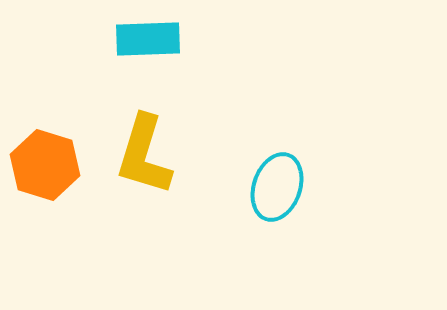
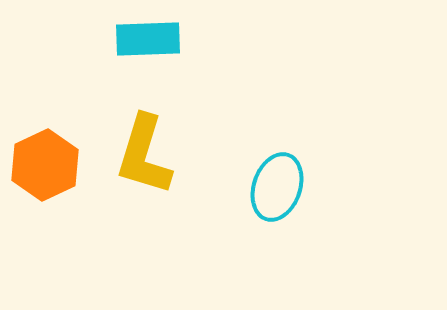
orange hexagon: rotated 18 degrees clockwise
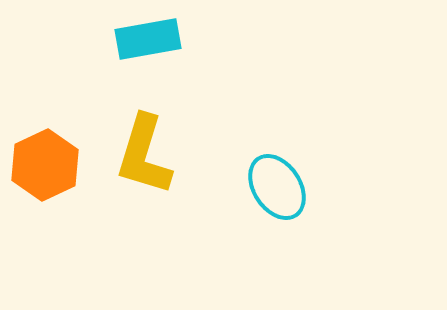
cyan rectangle: rotated 8 degrees counterclockwise
cyan ellipse: rotated 52 degrees counterclockwise
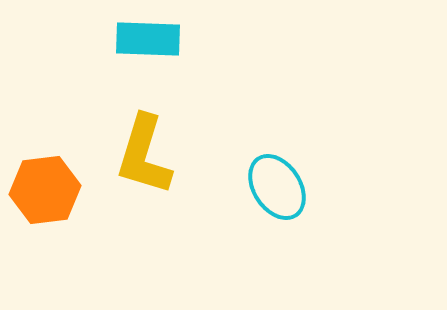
cyan rectangle: rotated 12 degrees clockwise
orange hexagon: moved 25 px down; rotated 18 degrees clockwise
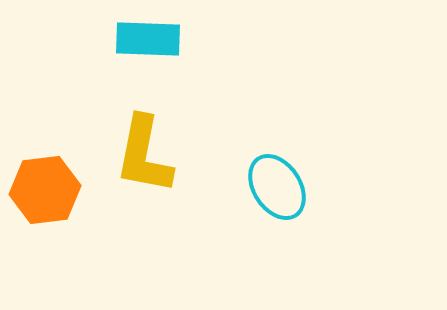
yellow L-shape: rotated 6 degrees counterclockwise
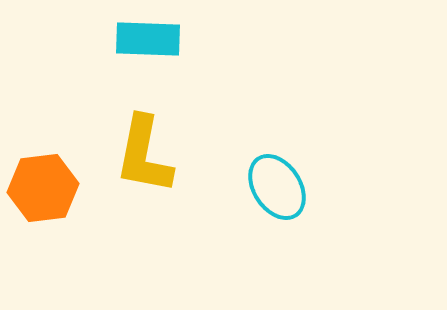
orange hexagon: moved 2 px left, 2 px up
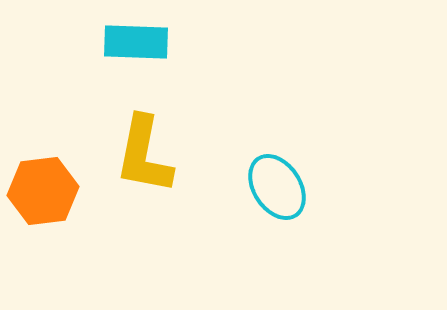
cyan rectangle: moved 12 px left, 3 px down
orange hexagon: moved 3 px down
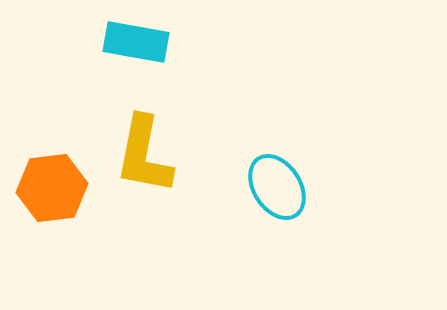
cyan rectangle: rotated 8 degrees clockwise
orange hexagon: moved 9 px right, 3 px up
